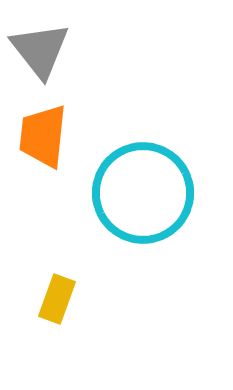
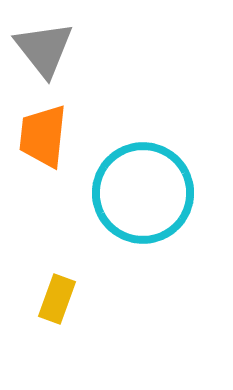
gray triangle: moved 4 px right, 1 px up
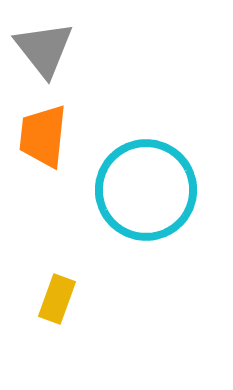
cyan circle: moved 3 px right, 3 px up
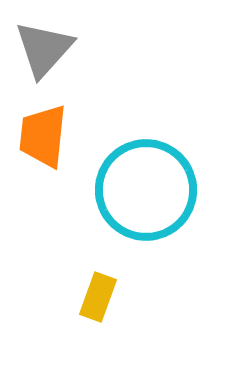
gray triangle: rotated 20 degrees clockwise
yellow rectangle: moved 41 px right, 2 px up
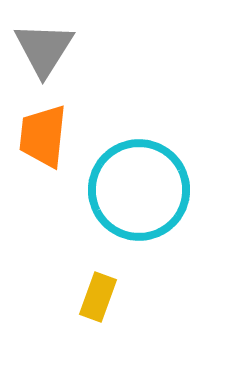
gray triangle: rotated 10 degrees counterclockwise
cyan circle: moved 7 px left
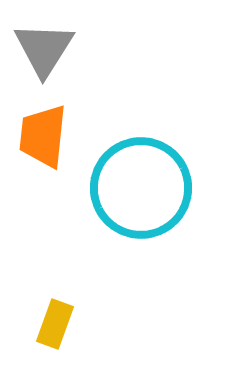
cyan circle: moved 2 px right, 2 px up
yellow rectangle: moved 43 px left, 27 px down
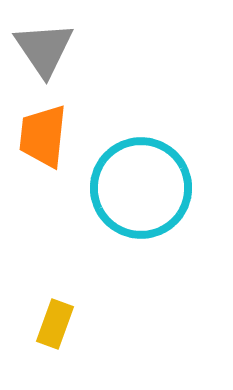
gray triangle: rotated 6 degrees counterclockwise
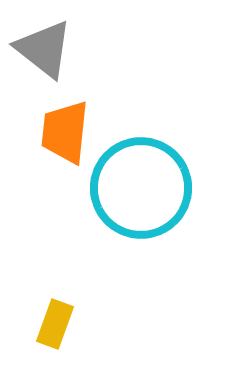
gray triangle: rotated 18 degrees counterclockwise
orange trapezoid: moved 22 px right, 4 px up
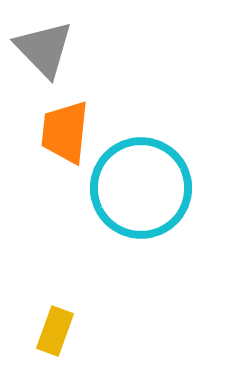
gray triangle: rotated 8 degrees clockwise
yellow rectangle: moved 7 px down
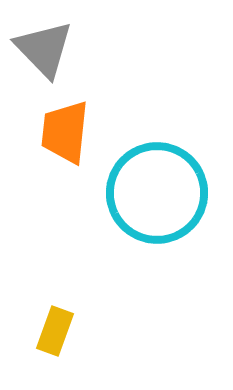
cyan circle: moved 16 px right, 5 px down
